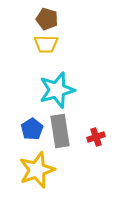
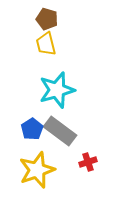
yellow trapezoid: rotated 75 degrees clockwise
gray rectangle: rotated 44 degrees counterclockwise
red cross: moved 8 px left, 25 px down
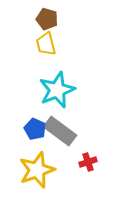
cyan star: rotated 6 degrees counterclockwise
blue pentagon: moved 3 px right; rotated 15 degrees counterclockwise
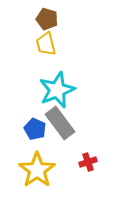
gray rectangle: moved 8 px up; rotated 16 degrees clockwise
yellow star: rotated 15 degrees counterclockwise
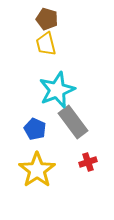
gray rectangle: moved 13 px right, 1 px up
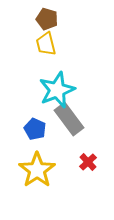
gray rectangle: moved 4 px left, 3 px up
red cross: rotated 24 degrees counterclockwise
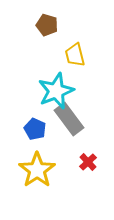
brown pentagon: moved 6 px down
yellow trapezoid: moved 29 px right, 11 px down
cyan star: moved 1 px left, 1 px down
